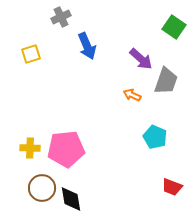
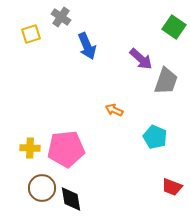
gray cross: rotated 30 degrees counterclockwise
yellow square: moved 20 px up
orange arrow: moved 18 px left, 15 px down
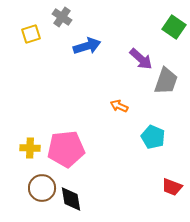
gray cross: moved 1 px right
blue arrow: rotated 84 degrees counterclockwise
orange arrow: moved 5 px right, 4 px up
cyan pentagon: moved 2 px left
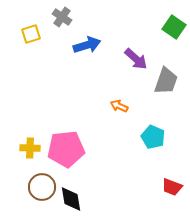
blue arrow: moved 1 px up
purple arrow: moved 5 px left
brown circle: moved 1 px up
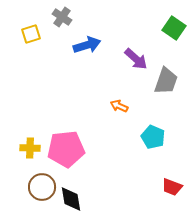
green square: moved 1 px down
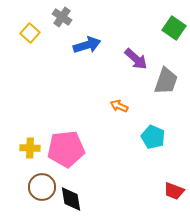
yellow square: moved 1 px left, 1 px up; rotated 30 degrees counterclockwise
red trapezoid: moved 2 px right, 4 px down
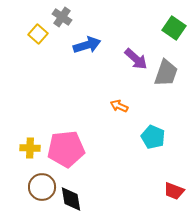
yellow square: moved 8 px right, 1 px down
gray trapezoid: moved 8 px up
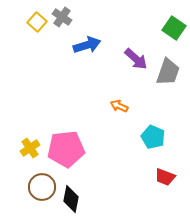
yellow square: moved 1 px left, 12 px up
gray trapezoid: moved 2 px right, 1 px up
yellow cross: rotated 36 degrees counterclockwise
red trapezoid: moved 9 px left, 14 px up
black diamond: rotated 20 degrees clockwise
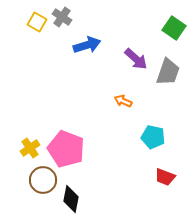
yellow square: rotated 12 degrees counterclockwise
orange arrow: moved 4 px right, 5 px up
cyan pentagon: rotated 10 degrees counterclockwise
pink pentagon: rotated 27 degrees clockwise
brown circle: moved 1 px right, 7 px up
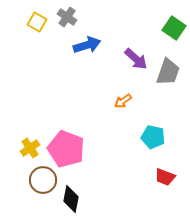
gray cross: moved 5 px right
orange arrow: rotated 60 degrees counterclockwise
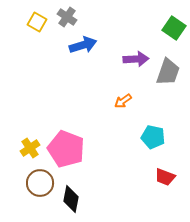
blue arrow: moved 4 px left
purple arrow: rotated 45 degrees counterclockwise
brown circle: moved 3 px left, 3 px down
